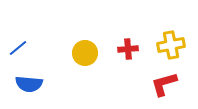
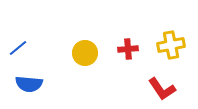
red L-shape: moved 2 px left, 5 px down; rotated 108 degrees counterclockwise
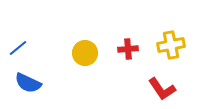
blue semicircle: moved 1 px left, 1 px up; rotated 20 degrees clockwise
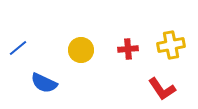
yellow circle: moved 4 px left, 3 px up
blue semicircle: moved 16 px right
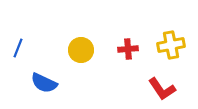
blue line: rotated 30 degrees counterclockwise
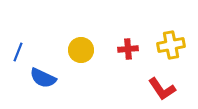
blue line: moved 4 px down
blue semicircle: moved 1 px left, 5 px up
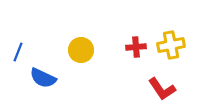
red cross: moved 8 px right, 2 px up
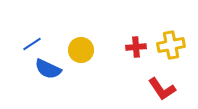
blue line: moved 14 px right, 8 px up; rotated 36 degrees clockwise
blue semicircle: moved 5 px right, 9 px up
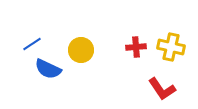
yellow cross: moved 2 px down; rotated 24 degrees clockwise
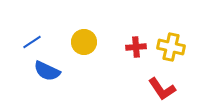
blue line: moved 2 px up
yellow circle: moved 3 px right, 8 px up
blue semicircle: moved 1 px left, 2 px down
